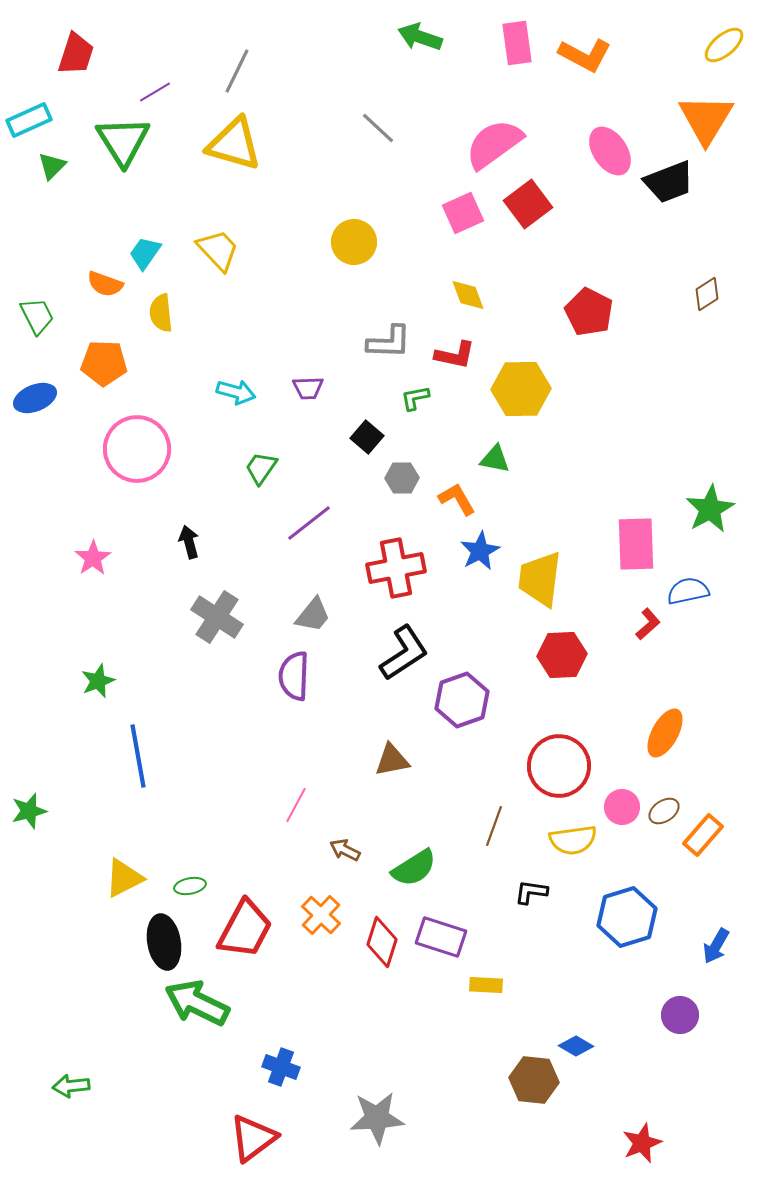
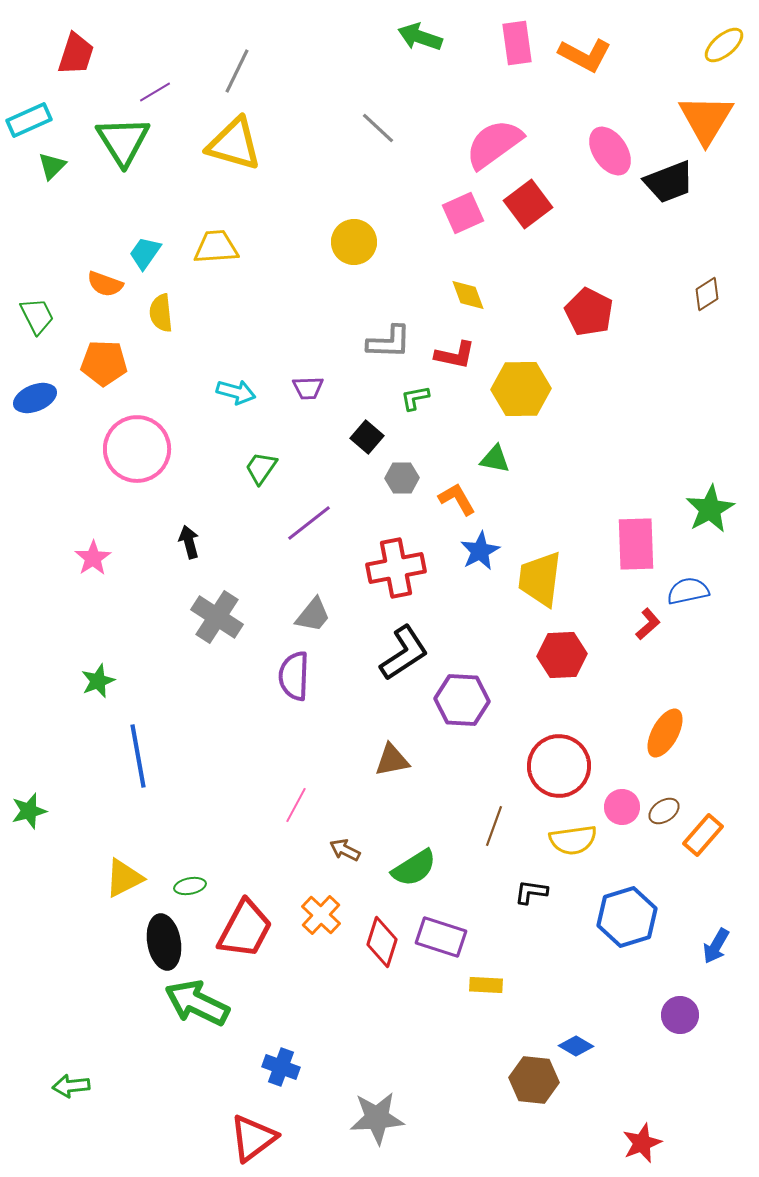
yellow trapezoid at (218, 250): moved 2 px left, 3 px up; rotated 51 degrees counterclockwise
purple hexagon at (462, 700): rotated 22 degrees clockwise
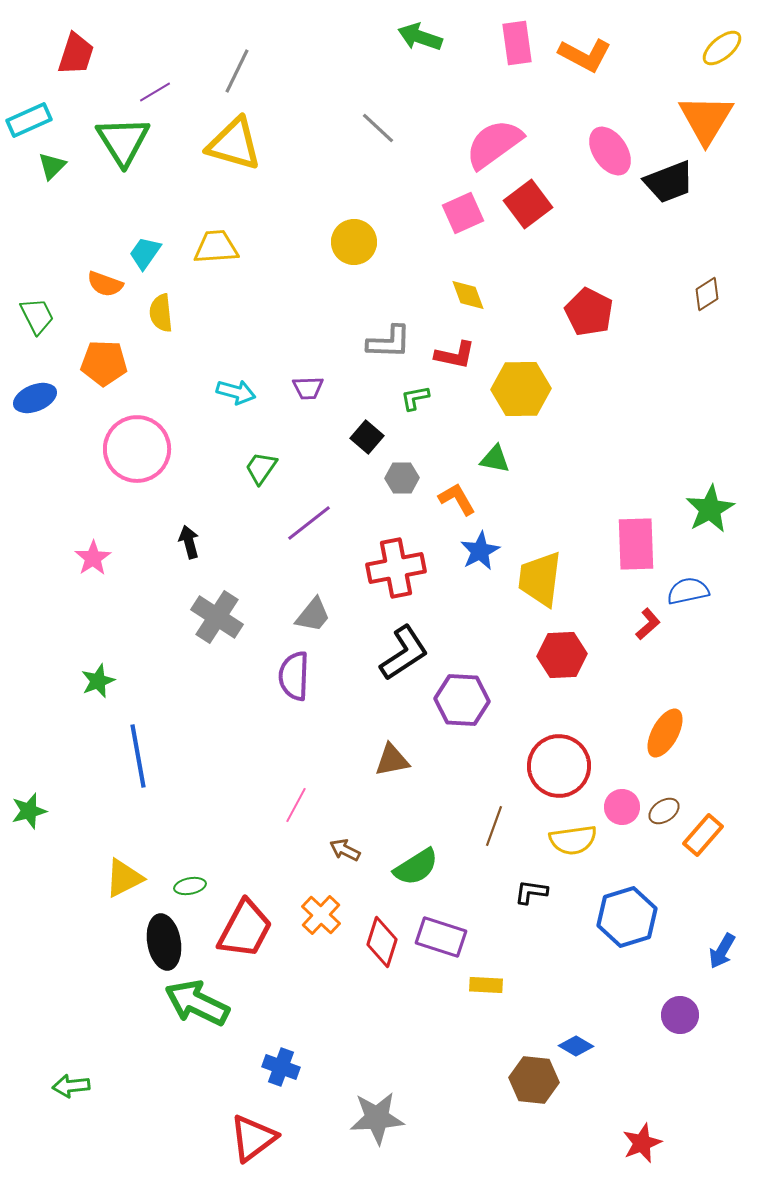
yellow ellipse at (724, 45): moved 2 px left, 3 px down
green semicircle at (414, 868): moved 2 px right, 1 px up
blue arrow at (716, 946): moved 6 px right, 5 px down
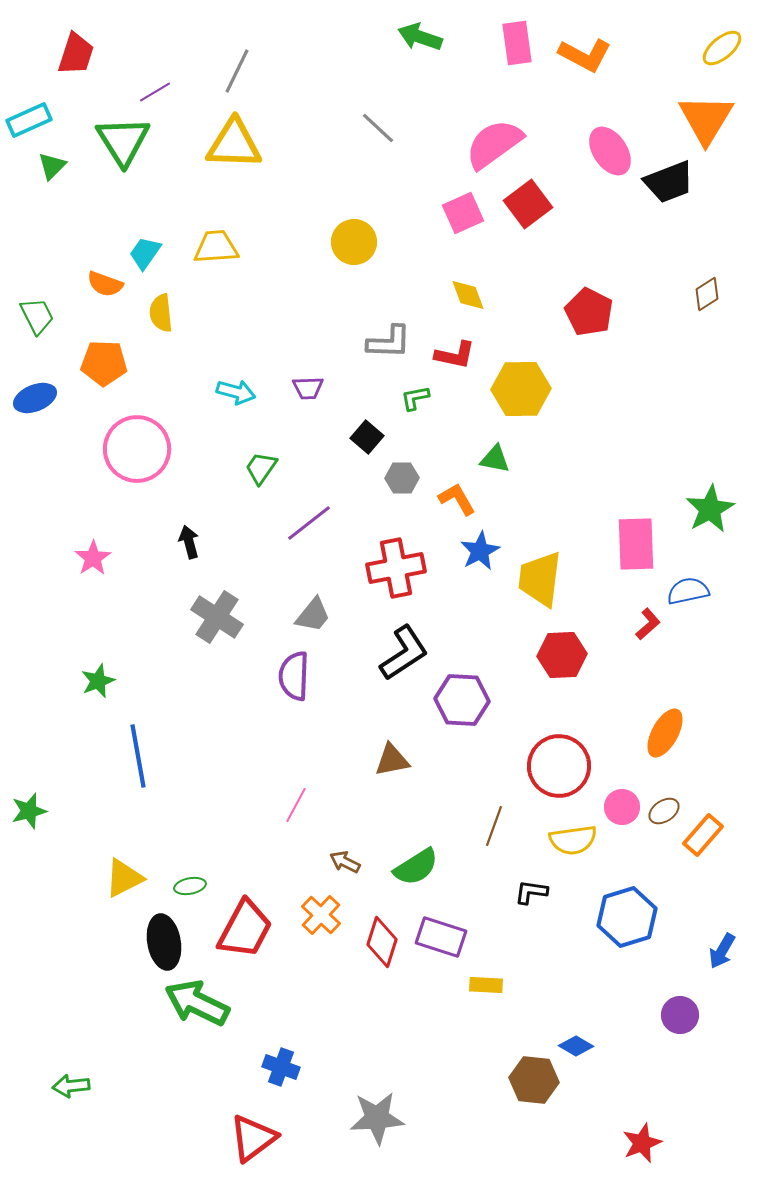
yellow triangle at (234, 144): rotated 14 degrees counterclockwise
brown arrow at (345, 850): moved 12 px down
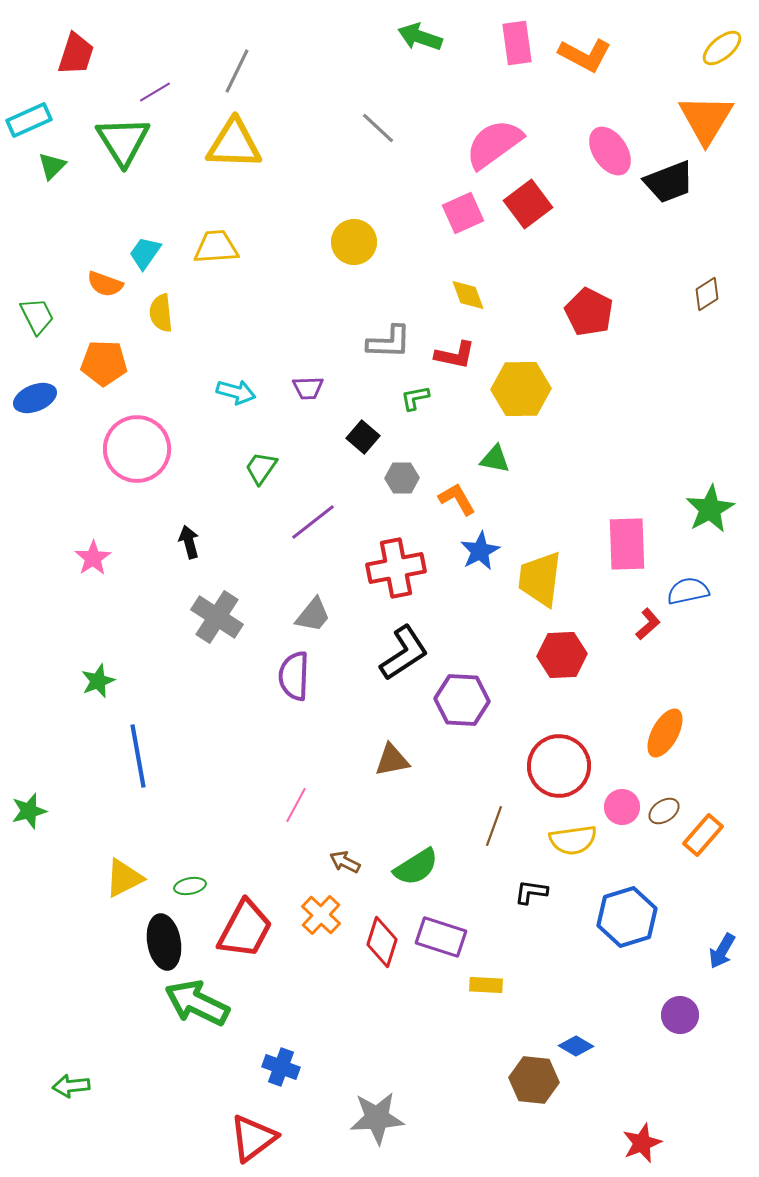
black square at (367, 437): moved 4 px left
purple line at (309, 523): moved 4 px right, 1 px up
pink rectangle at (636, 544): moved 9 px left
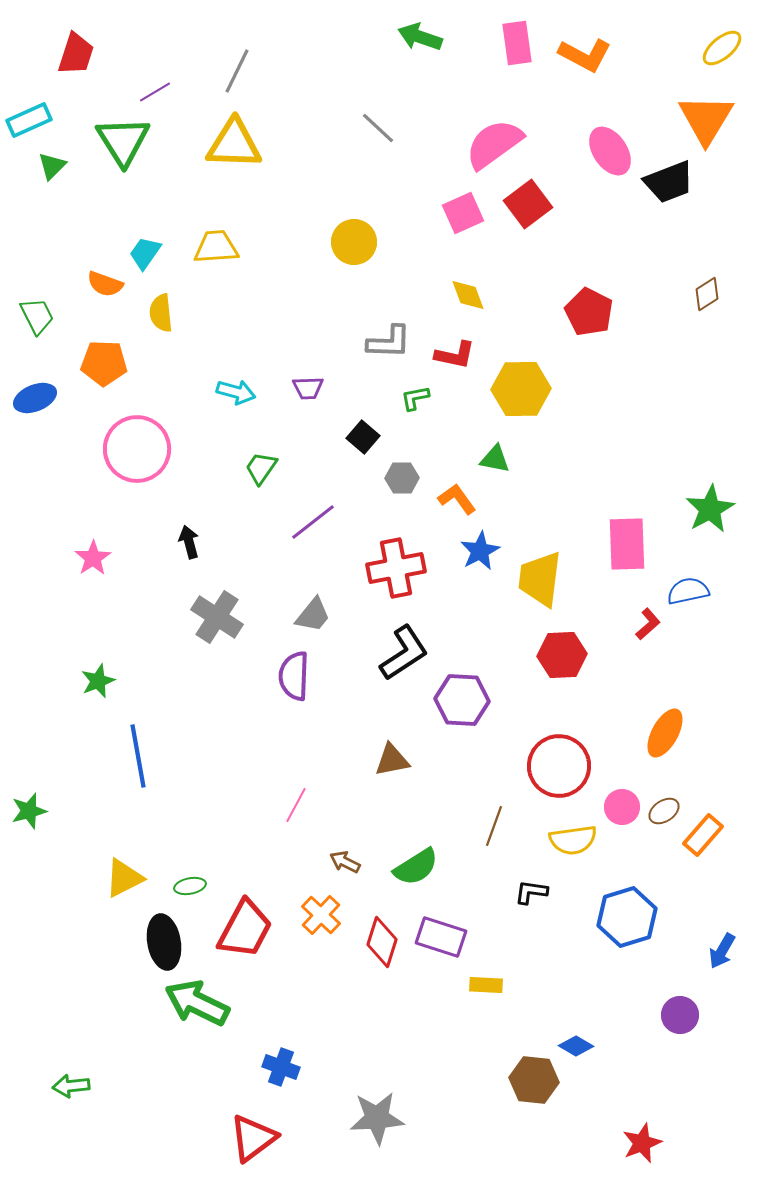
orange L-shape at (457, 499): rotated 6 degrees counterclockwise
